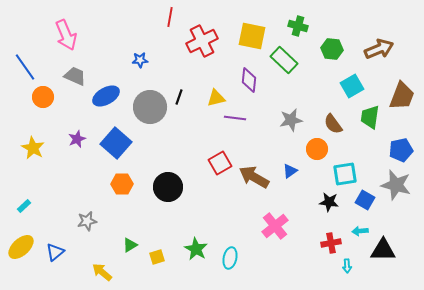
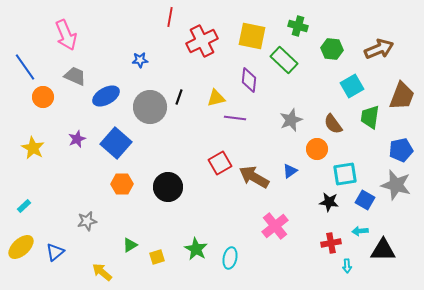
gray star at (291, 120): rotated 10 degrees counterclockwise
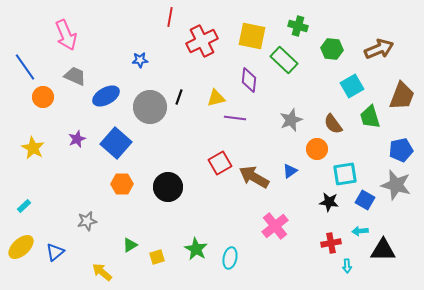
green trapezoid at (370, 117): rotated 25 degrees counterclockwise
